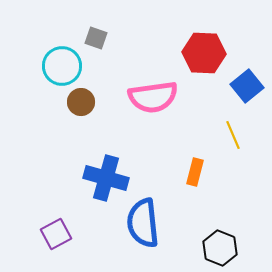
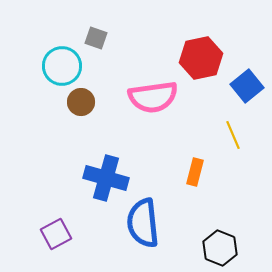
red hexagon: moved 3 px left, 5 px down; rotated 15 degrees counterclockwise
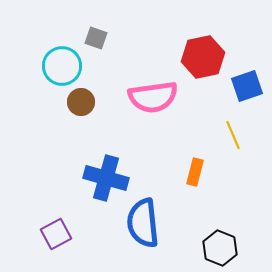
red hexagon: moved 2 px right, 1 px up
blue square: rotated 20 degrees clockwise
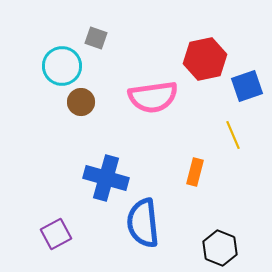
red hexagon: moved 2 px right, 2 px down
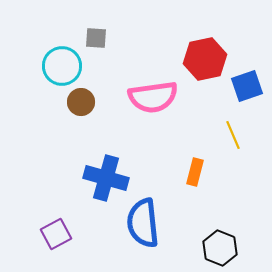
gray square: rotated 15 degrees counterclockwise
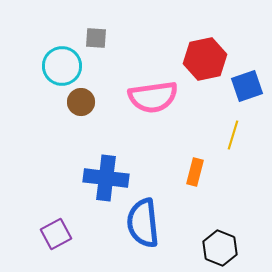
yellow line: rotated 40 degrees clockwise
blue cross: rotated 9 degrees counterclockwise
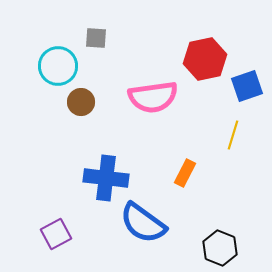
cyan circle: moved 4 px left
orange rectangle: moved 10 px left, 1 px down; rotated 12 degrees clockwise
blue semicircle: rotated 48 degrees counterclockwise
